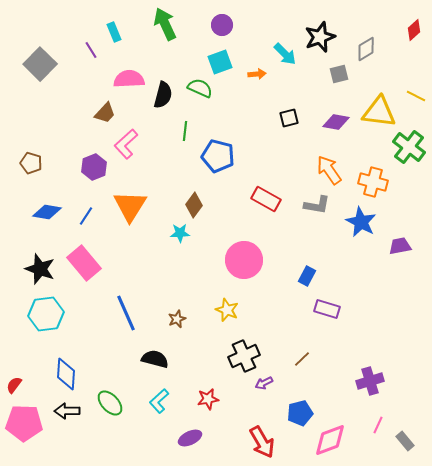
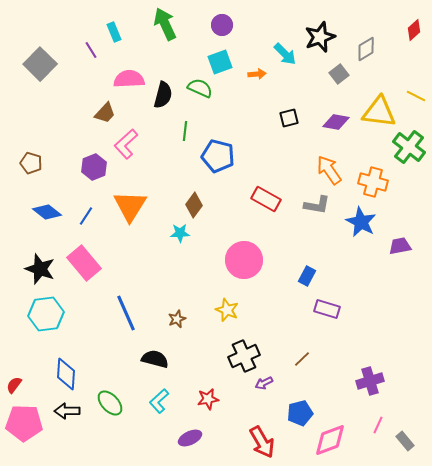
gray square at (339, 74): rotated 24 degrees counterclockwise
blue diamond at (47, 212): rotated 28 degrees clockwise
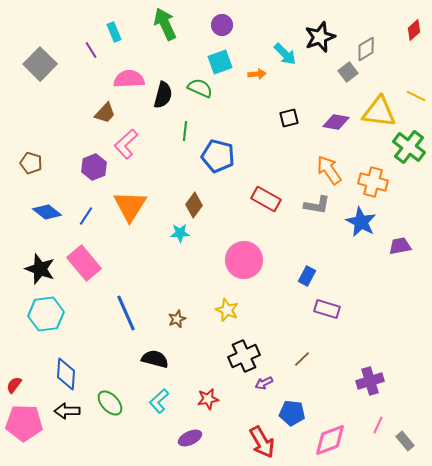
gray square at (339, 74): moved 9 px right, 2 px up
blue pentagon at (300, 413): moved 8 px left; rotated 20 degrees clockwise
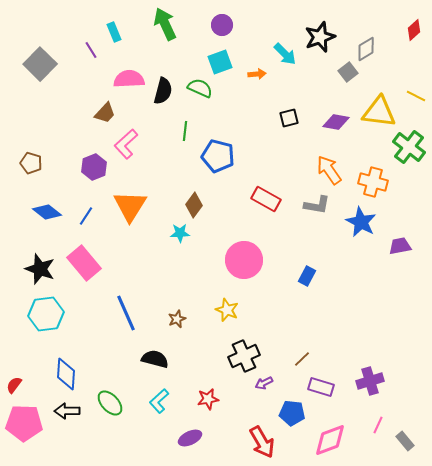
black semicircle at (163, 95): moved 4 px up
purple rectangle at (327, 309): moved 6 px left, 78 px down
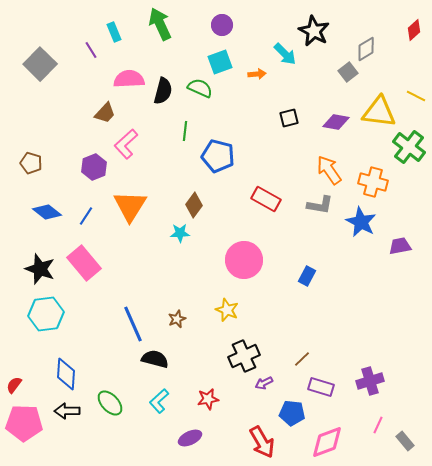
green arrow at (165, 24): moved 5 px left
black star at (320, 37): moved 6 px left, 6 px up; rotated 24 degrees counterclockwise
gray L-shape at (317, 205): moved 3 px right
blue line at (126, 313): moved 7 px right, 11 px down
pink diamond at (330, 440): moved 3 px left, 2 px down
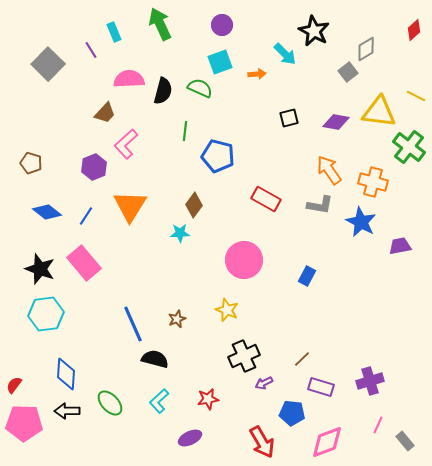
gray square at (40, 64): moved 8 px right
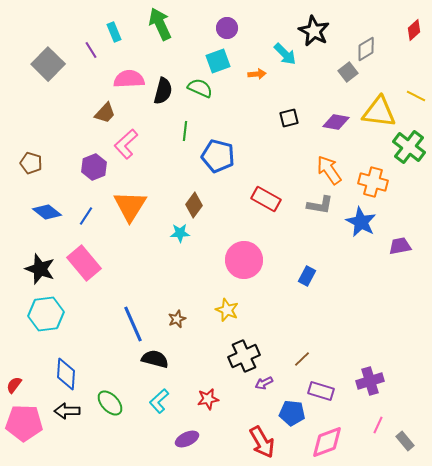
purple circle at (222, 25): moved 5 px right, 3 px down
cyan square at (220, 62): moved 2 px left, 1 px up
purple rectangle at (321, 387): moved 4 px down
purple ellipse at (190, 438): moved 3 px left, 1 px down
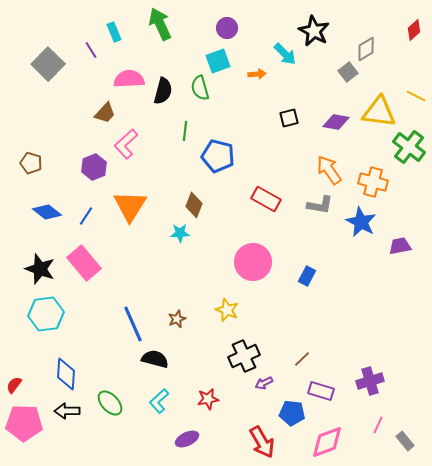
green semicircle at (200, 88): rotated 130 degrees counterclockwise
brown diamond at (194, 205): rotated 15 degrees counterclockwise
pink circle at (244, 260): moved 9 px right, 2 px down
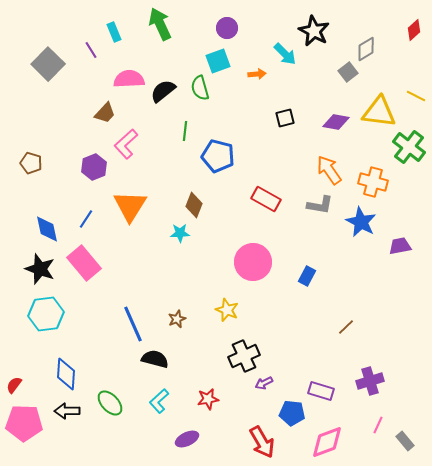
black semicircle at (163, 91): rotated 144 degrees counterclockwise
black square at (289, 118): moved 4 px left
blue diamond at (47, 212): moved 17 px down; rotated 40 degrees clockwise
blue line at (86, 216): moved 3 px down
brown line at (302, 359): moved 44 px right, 32 px up
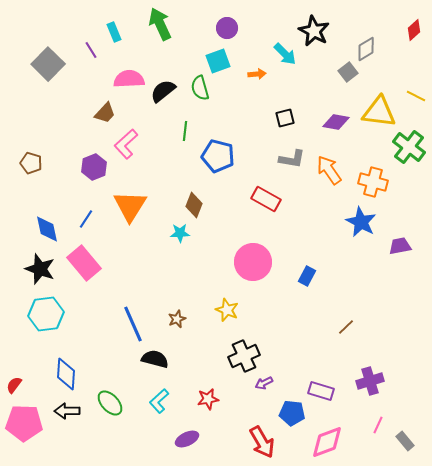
gray L-shape at (320, 205): moved 28 px left, 46 px up
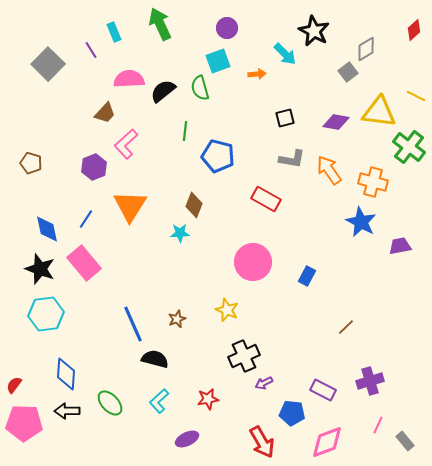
purple rectangle at (321, 391): moved 2 px right, 1 px up; rotated 10 degrees clockwise
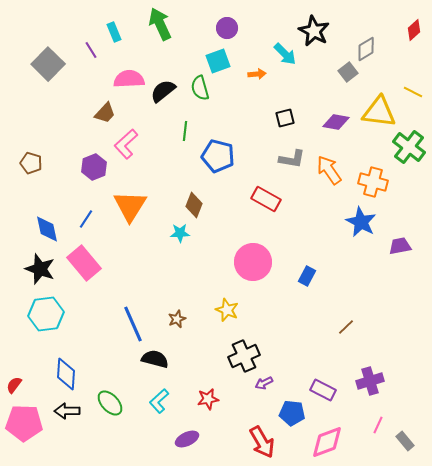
yellow line at (416, 96): moved 3 px left, 4 px up
